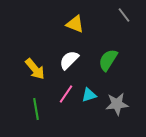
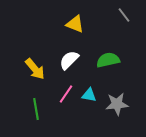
green semicircle: rotated 45 degrees clockwise
cyan triangle: rotated 28 degrees clockwise
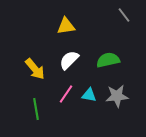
yellow triangle: moved 9 px left, 2 px down; rotated 30 degrees counterclockwise
gray star: moved 8 px up
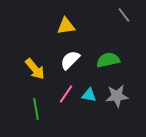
white semicircle: moved 1 px right
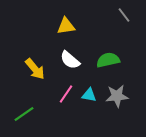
white semicircle: rotated 95 degrees counterclockwise
green line: moved 12 px left, 5 px down; rotated 65 degrees clockwise
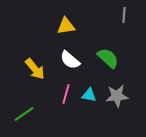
gray line: rotated 42 degrees clockwise
green semicircle: moved 2 px up; rotated 55 degrees clockwise
pink line: rotated 18 degrees counterclockwise
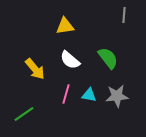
yellow triangle: moved 1 px left
green semicircle: rotated 10 degrees clockwise
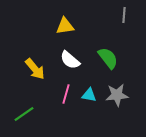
gray star: moved 1 px up
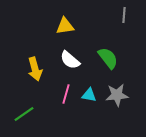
yellow arrow: rotated 25 degrees clockwise
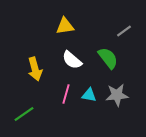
gray line: moved 16 px down; rotated 49 degrees clockwise
white semicircle: moved 2 px right
